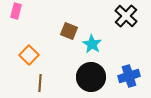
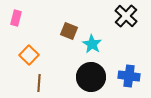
pink rectangle: moved 7 px down
blue cross: rotated 25 degrees clockwise
brown line: moved 1 px left
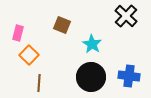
pink rectangle: moved 2 px right, 15 px down
brown square: moved 7 px left, 6 px up
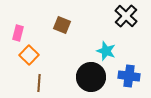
cyan star: moved 14 px right, 7 px down; rotated 12 degrees counterclockwise
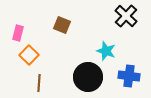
black circle: moved 3 px left
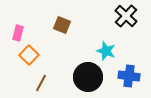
brown line: moved 2 px right; rotated 24 degrees clockwise
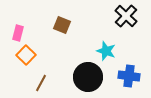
orange square: moved 3 px left
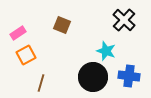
black cross: moved 2 px left, 4 px down
pink rectangle: rotated 42 degrees clockwise
orange square: rotated 18 degrees clockwise
black circle: moved 5 px right
brown line: rotated 12 degrees counterclockwise
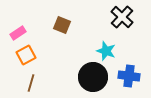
black cross: moved 2 px left, 3 px up
brown line: moved 10 px left
